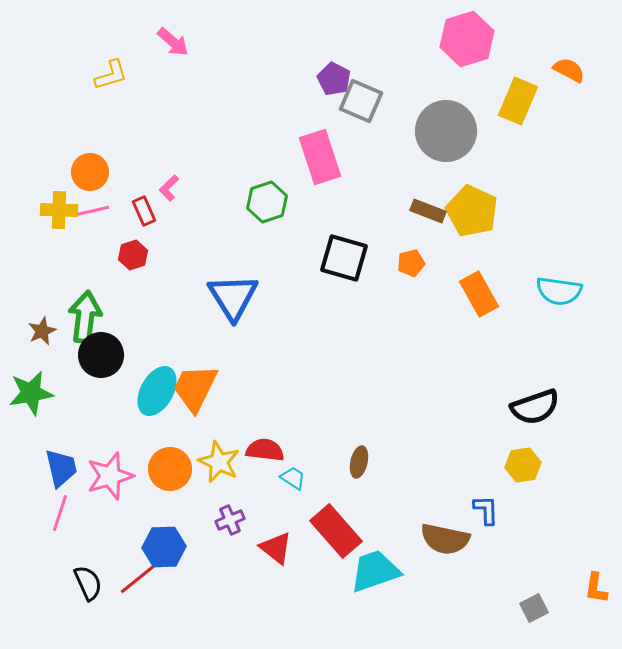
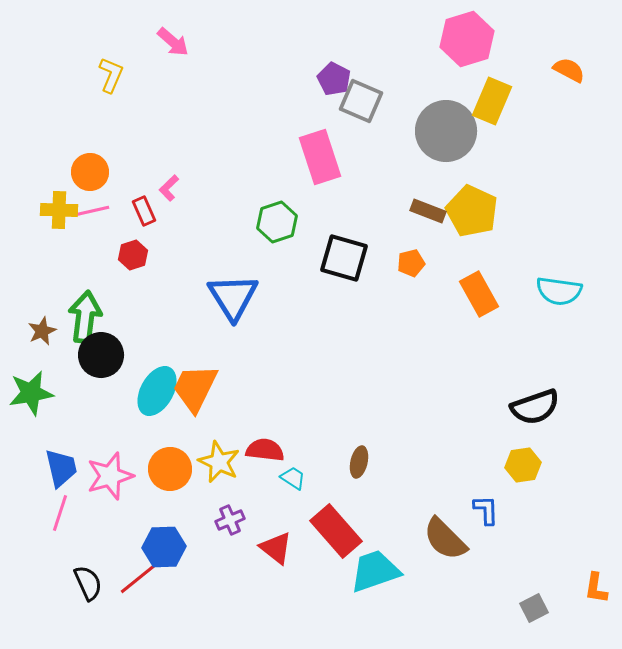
yellow L-shape at (111, 75): rotated 51 degrees counterclockwise
yellow rectangle at (518, 101): moved 26 px left
green hexagon at (267, 202): moved 10 px right, 20 px down
brown semicircle at (445, 539): rotated 33 degrees clockwise
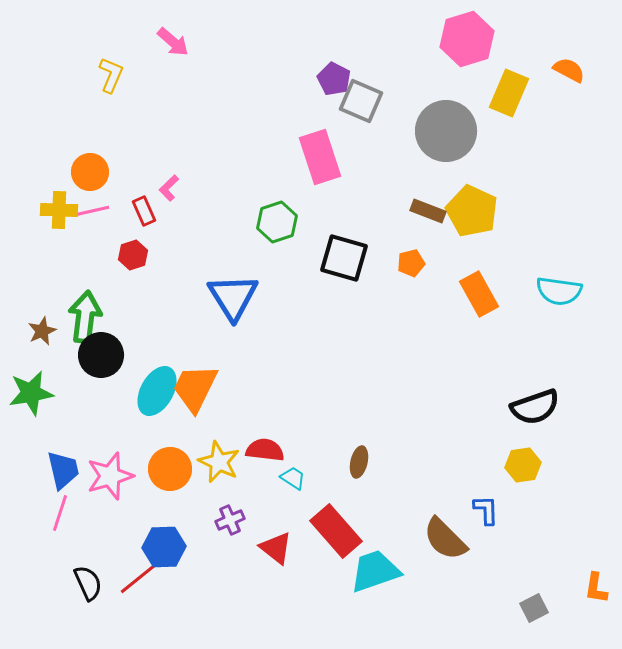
yellow rectangle at (492, 101): moved 17 px right, 8 px up
blue trapezoid at (61, 468): moved 2 px right, 2 px down
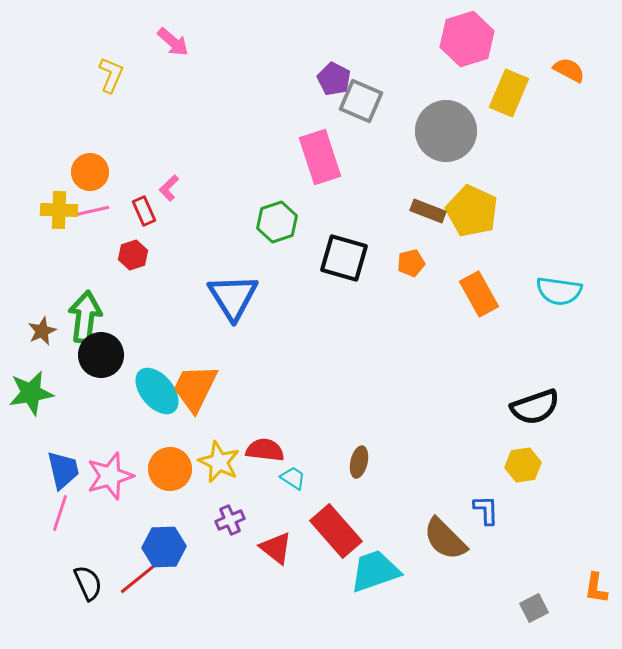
cyan ellipse at (157, 391): rotated 69 degrees counterclockwise
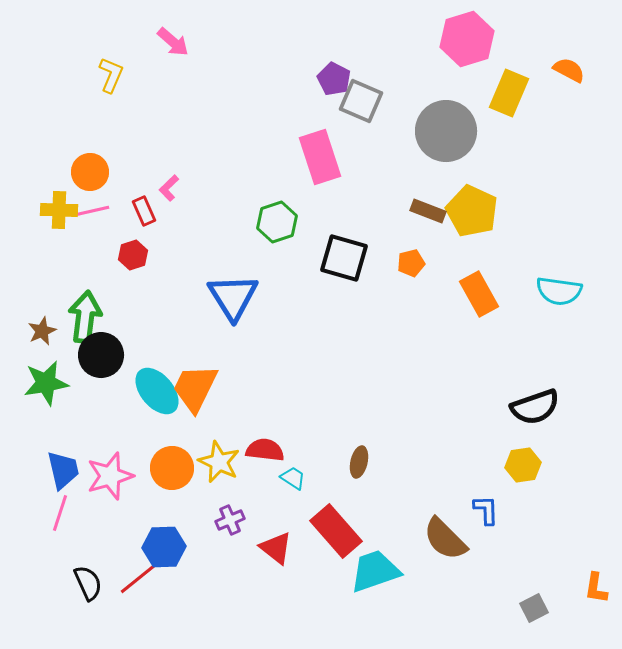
green star at (31, 393): moved 15 px right, 10 px up
orange circle at (170, 469): moved 2 px right, 1 px up
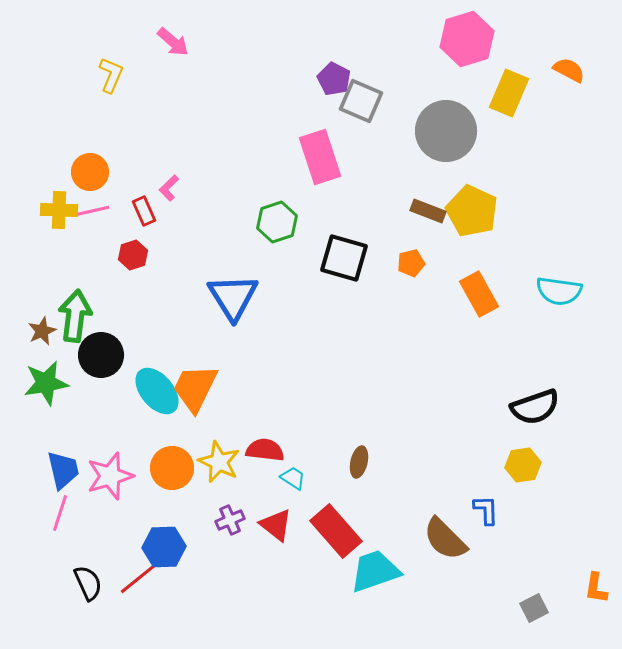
green arrow at (85, 317): moved 10 px left, 1 px up
red triangle at (276, 548): moved 23 px up
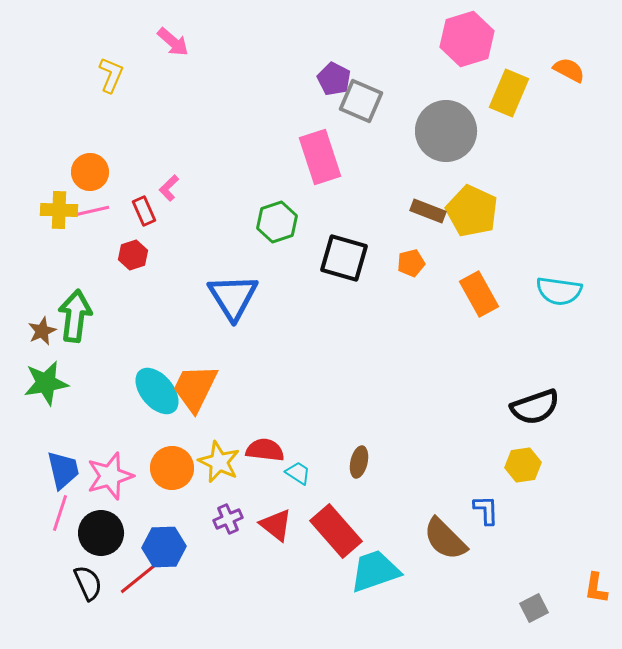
black circle at (101, 355): moved 178 px down
cyan trapezoid at (293, 478): moved 5 px right, 5 px up
purple cross at (230, 520): moved 2 px left, 1 px up
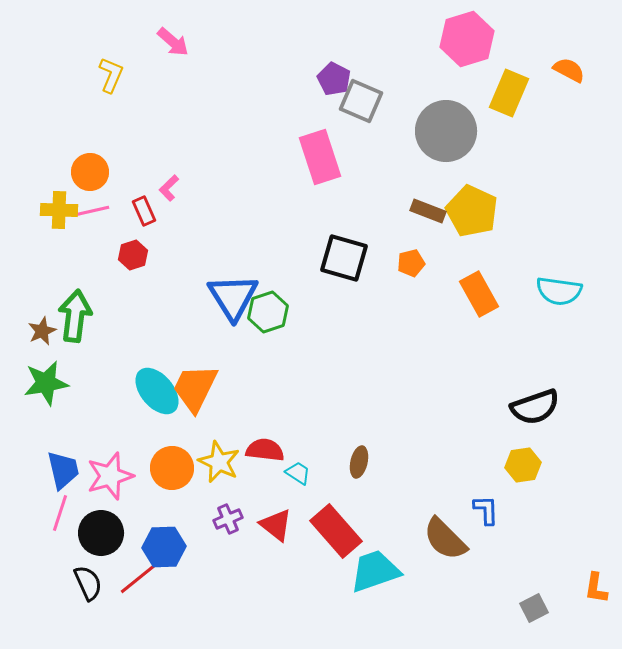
green hexagon at (277, 222): moved 9 px left, 90 px down
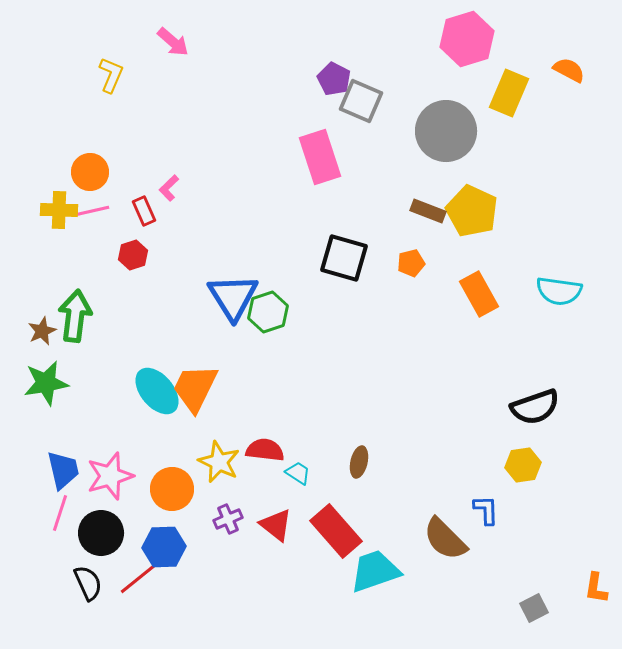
orange circle at (172, 468): moved 21 px down
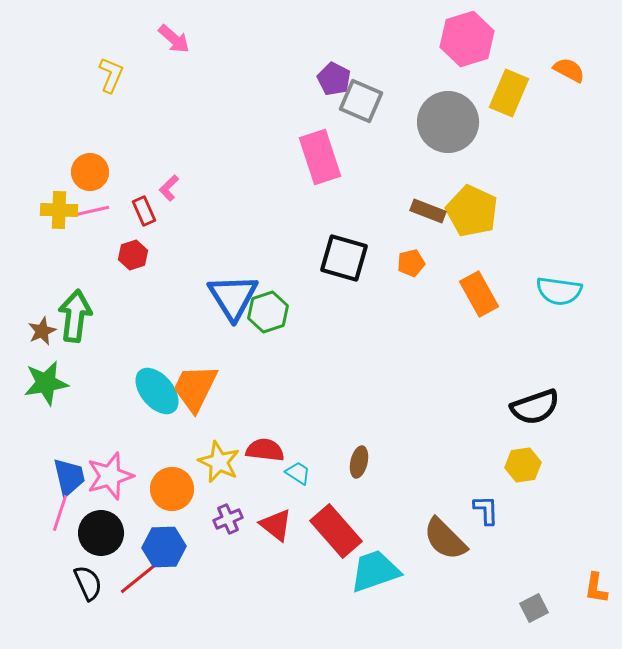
pink arrow at (173, 42): moved 1 px right, 3 px up
gray circle at (446, 131): moved 2 px right, 9 px up
blue trapezoid at (63, 470): moved 6 px right, 7 px down
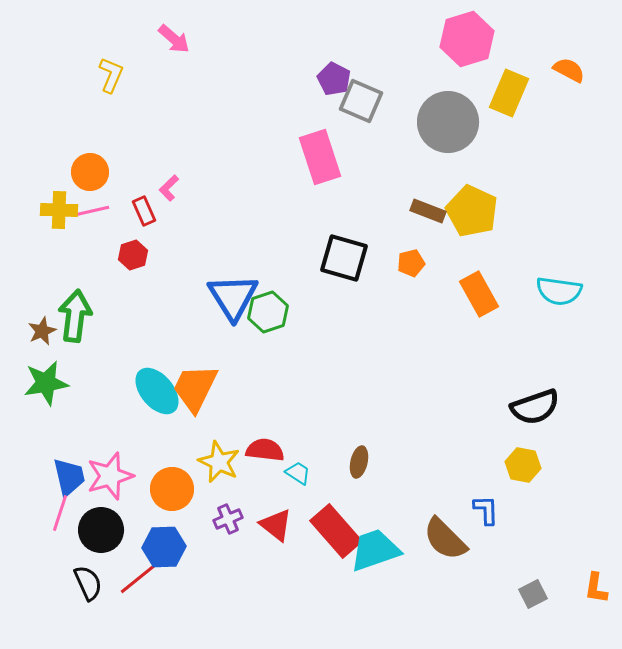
yellow hexagon at (523, 465): rotated 20 degrees clockwise
black circle at (101, 533): moved 3 px up
cyan trapezoid at (375, 571): moved 21 px up
gray square at (534, 608): moved 1 px left, 14 px up
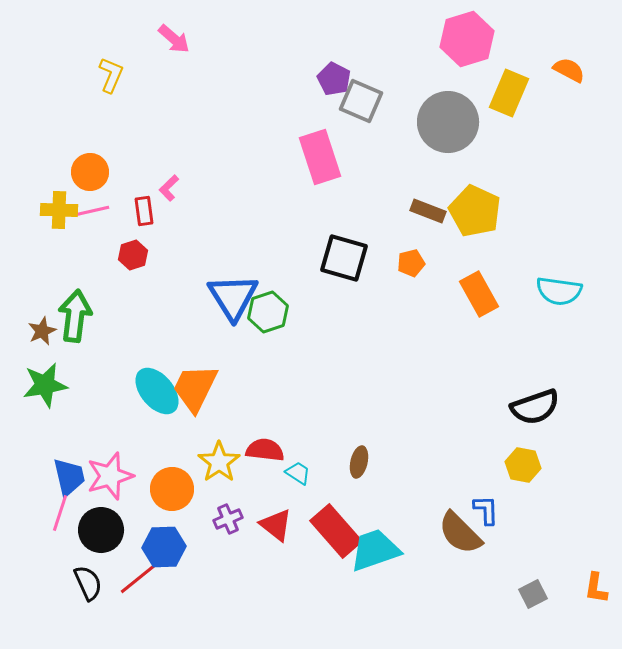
red rectangle at (144, 211): rotated 16 degrees clockwise
yellow pentagon at (472, 211): moved 3 px right
green star at (46, 383): moved 1 px left, 2 px down
yellow star at (219, 462): rotated 12 degrees clockwise
brown semicircle at (445, 539): moved 15 px right, 6 px up
